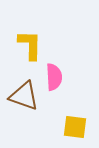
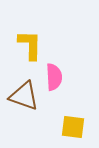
yellow square: moved 2 px left
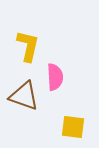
yellow L-shape: moved 2 px left, 1 px down; rotated 12 degrees clockwise
pink semicircle: moved 1 px right
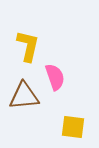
pink semicircle: rotated 16 degrees counterclockwise
brown triangle: rotated 24 degrees counterclockwise
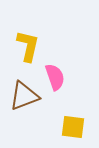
brown triangle: rotated 16 degrees counterclockwise
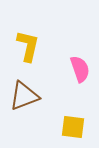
pink semicircle: moved 25 px right, 8 px up
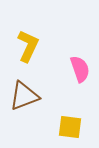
yellow L-shape: rotated 12 degrees clockwise
yellow square: moved 3 px left
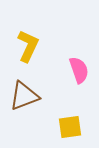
pink semicircle: moved 1 px left, 1 px down
yellow square: rotated 15 degrees counterclockwise
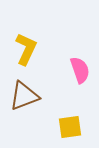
yellow L-shape: moved 2 px left, 3 px down
pink semicircle: moved 1 px right
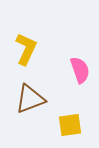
brown triangle: moved 6 px right, 3 px down
yellow square: moved 2 px up
